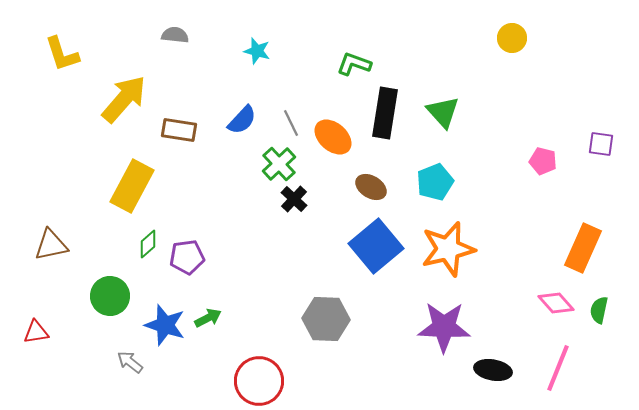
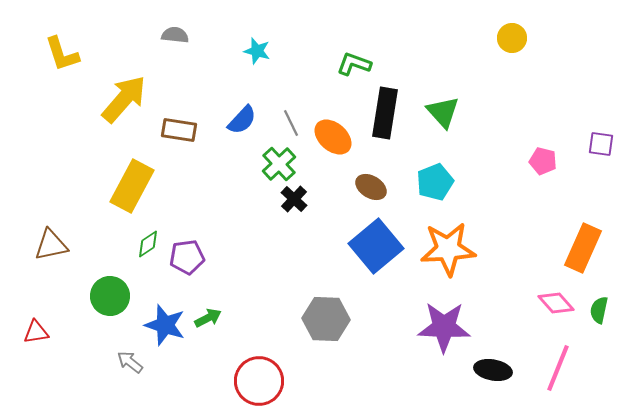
green diamond: rotated 8 degrees clockwise
orange star: rotated 10 degrees clockwise
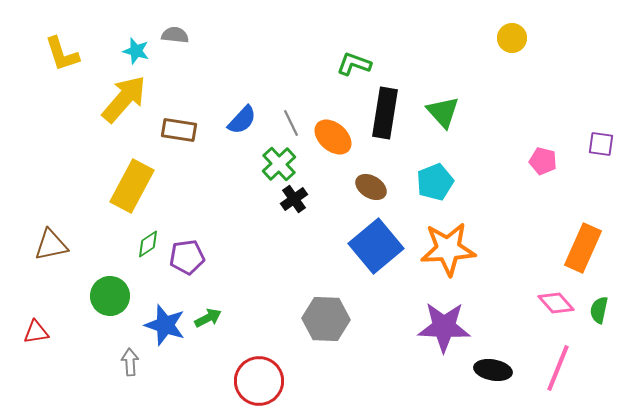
cyan star: moved 121 px left
black cross: rotated 12 degrees clockwise
gray arrow: rotated 48 degrees clockwise
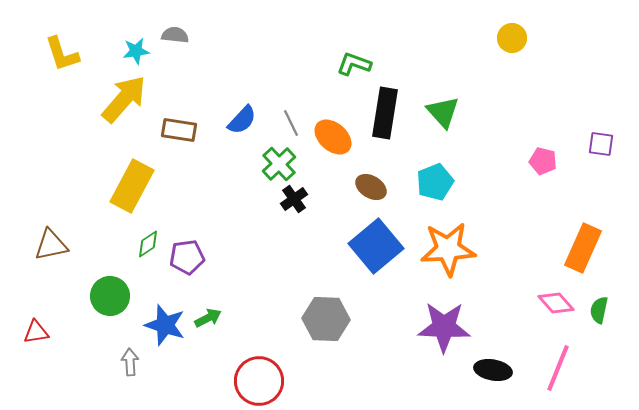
cyan star: rotated 24 degrees counterclockwise
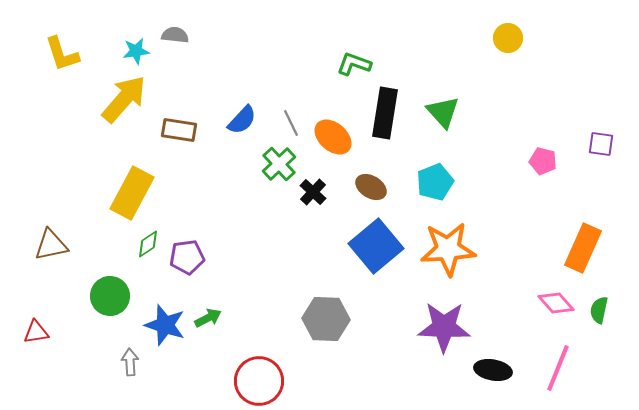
yellow circle: moved 4 px left
yellow rectangle: moved 7 px down
black cross: moved 19 px right, 7 px up; rotated 12 degrees counterclockwise
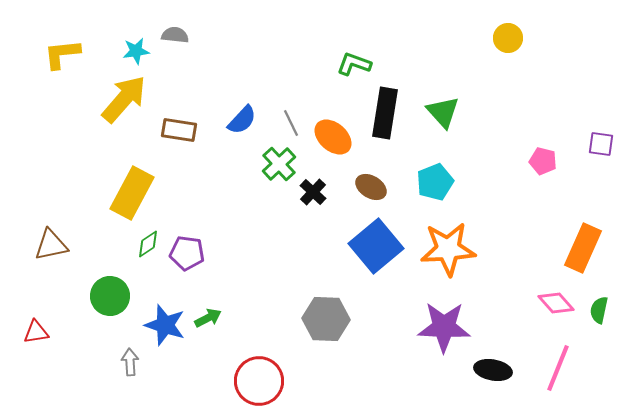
yellow L-shape: rotated 102 degrees clockwise
purple pentagon: moved 4 px up; rotated 16 degrees clockwise
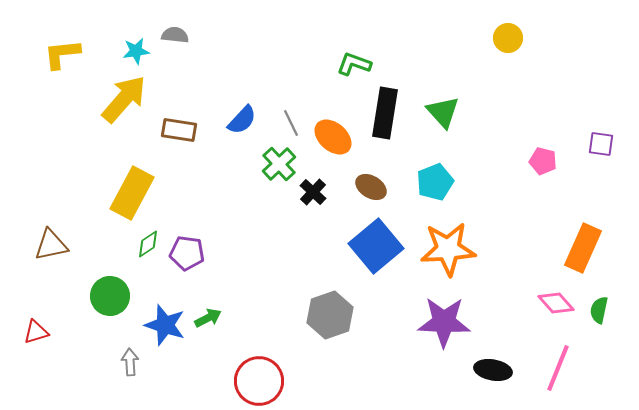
gray hexagon: moved 4 px right, 4 px up; rotated 21 degrees counterclockwise
purple star: moved 5 px up
red triangle: rotated 8 degrees counterclockwise
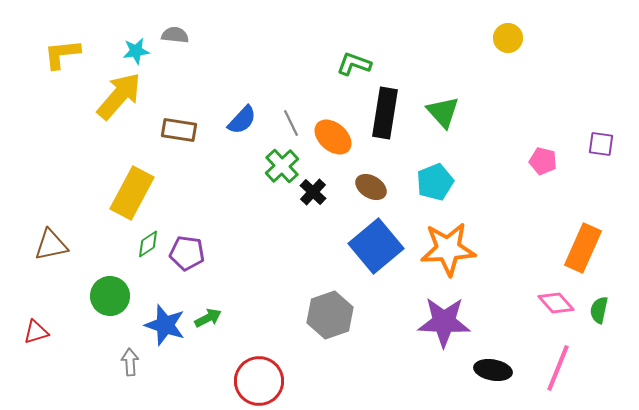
yellow arrow: moved 5 px left, 3 px up
green cross: moved 3 px right, 2 px down
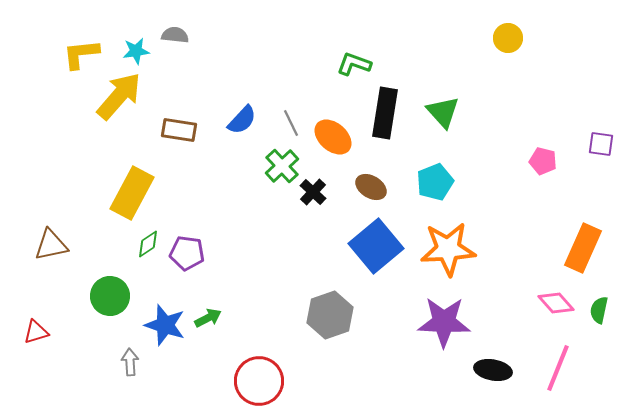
yellow L-shape: moved 19 px right
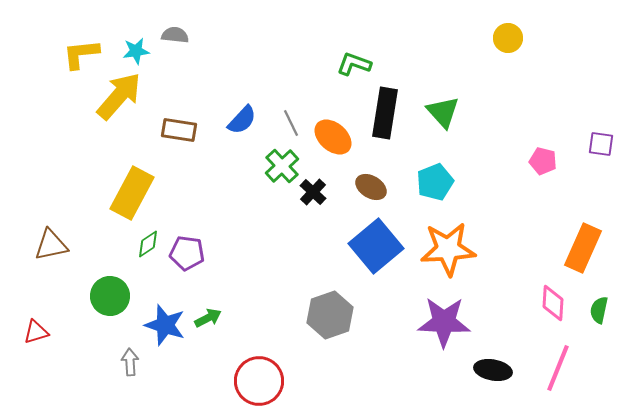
pink diamond: moved 3 px left; rotated 45 degrees clockwise
